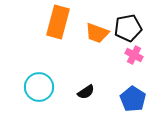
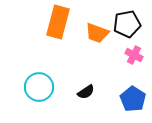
black pentagon: moved 1 px left, 4 px up
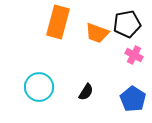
black semicircle: rotated 24 degrees counterclockwise
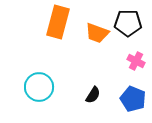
black pentagon: moved 1 px right, 1 px up; rotated 12 degrees clockwise
pink cross: moved 2 px right, 6 px down
black semicircle: moved 7 px right, 3 px down
blue pentagon: rotated 10 degrees counterclockwise
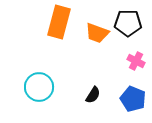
orange rectangle: moved 1 px right
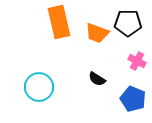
orange rectangle: rotated 28 degrees counterclockwise
pink cross: moved 1 px right
black semicircle: moved 4 px right, 16 px up; rotated 90 degrees clockwise
